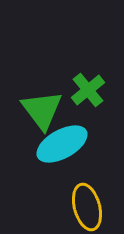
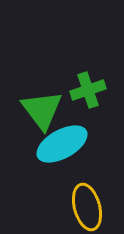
green cross: rotated 20 degrees clockwise
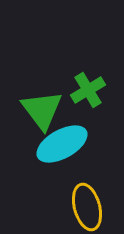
green cross: rotated 12 degrees counterclockwise
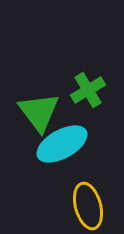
green triangle: moved 3 px left, 2 px down
yellow ellipse: moved 1 px right, 1 px up
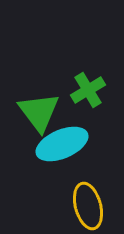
cyan ellipse: rotated 6 degrees clockwise
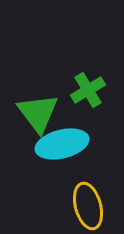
green triangle: moved 1 px left, 1 px down
cyan ellipse: rotated 9 degrees clockwise
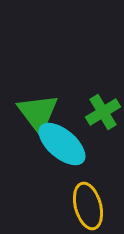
green cross: moved 15 px right, 22 px down
cyan ellipse: rotated 54 degrees clockwise
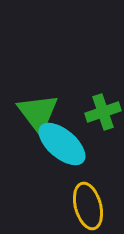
green cross: rotated 12 degrees clockwise
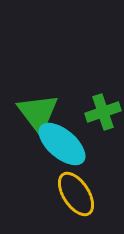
yellow ellipse: moved 12 px left, 12 px up; rotated 18 degrees counterclockwise
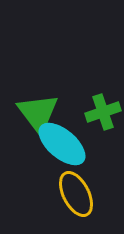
yellow ellipse: rotated 6 degrees clockwise
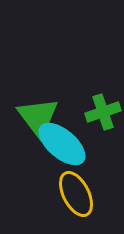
green triangle: moved 4 px down
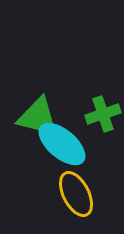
green cross: moved 2 px down
green triangle: rotated 39 degrees counterclockwise
